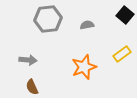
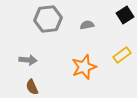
black square: rotated 18 degrees clockwise
yellow rectangle: moved 1 px down
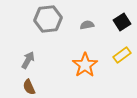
black square: moved 3 px left, 7 px down
gray arrow: rotated 66 degrees counterclockwise
orange star: moved 1 px right, 2 px up; rotated 15 degrees counterclockwise
brown semicircle: moved 3 px left
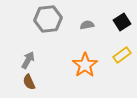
brown semicircle: moved 5 px up
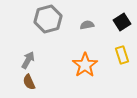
gray hexagon: rotated 8 degrees counterclockwise
yellow rectangle: rotated 72 degrees counterclockwise
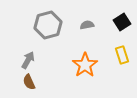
gray hexagon: moved 6 px down
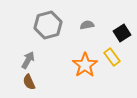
black square: moved 11 px down
yellow rectangle: moved 10 px left, 2 px down; rotated 18 degrees counterclockwise
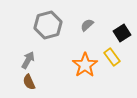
gray semicircle: rotated 32 degrees counterclockwise
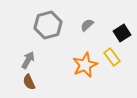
orange star: rotated 10 degrees clockwise
